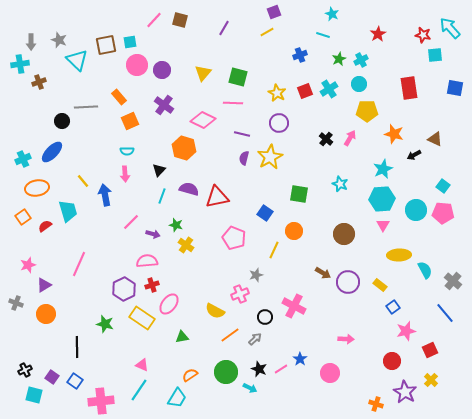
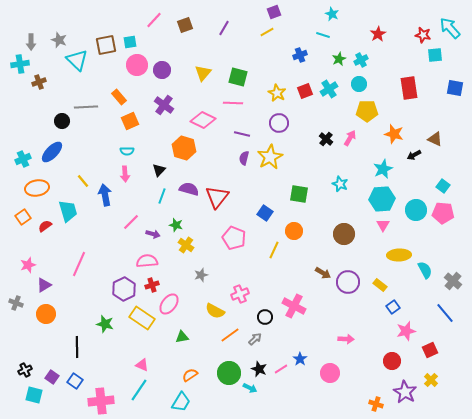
brown square at (180, 20): moved 5 px right, 5 px down; rotated 35 degrees counterclockwise
red triangle at (217, 197): rotated 40 degrees counterclockwise
gray star at (256, 275): moved 55 px left
green circle at (226, 372): moved 3 px right, 1 px down
cyan trapezoid at (177, 398): moved 4 px right, 4 px down
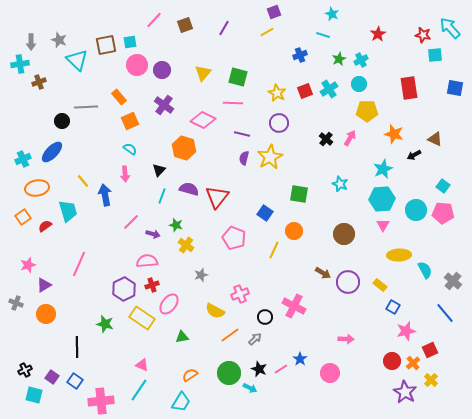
cyan semicircle at (127, 151): moved 3 px right, 2 px up; rotated 144 degrees counterclockwise
blue square at (393, 307): rotated 24 degrees counterclockwise
orange cross at (376, 404): moved 37 px right, 41 px up; rotated 32 degrees clockwise
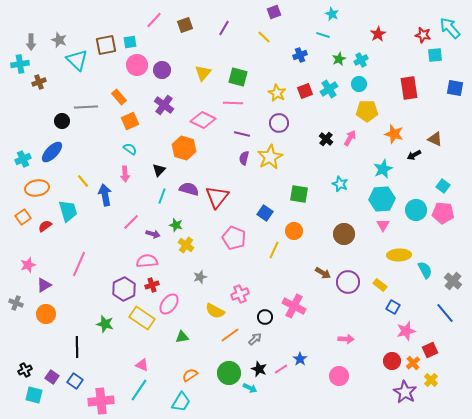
yellow line at (267, 32): moved 3 px left, 5 px down; rotated 72 degrees clockwise
gray star at (201, 275): moved 1 px left, 2 px down
pink circle at (330, 373): moved 9 px right, 3 px down
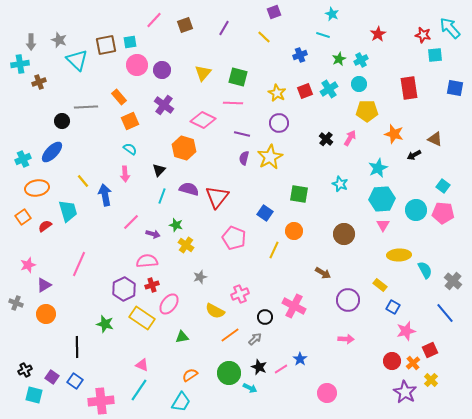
cyan star at (383, 169): moved 5 px left, 1 px up
purple circle at (348, 282): moved 18 px down
black star at (259, 369): moved 2 px up
pink circle at (339, 376): moved 12 px left, 17 px down
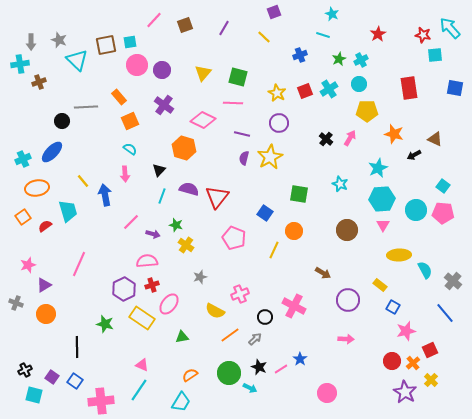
brown circle at (344, 234): moved 3 px right, 4 px up
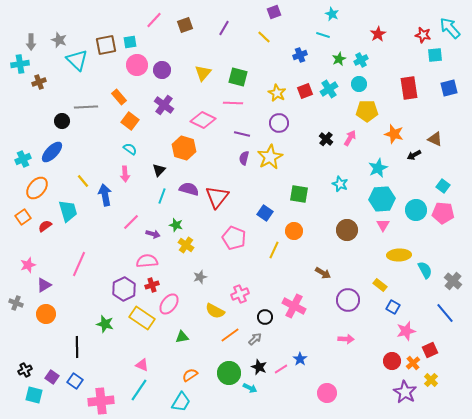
blue square at (455, 88): moved 6 px left; rotated 24 degrees counterclockwise
orange square at (130, 121): rotated 30 degrees counterclockwise
orange ellipse at (37, 188): rotated 40 degrees counterclockwise
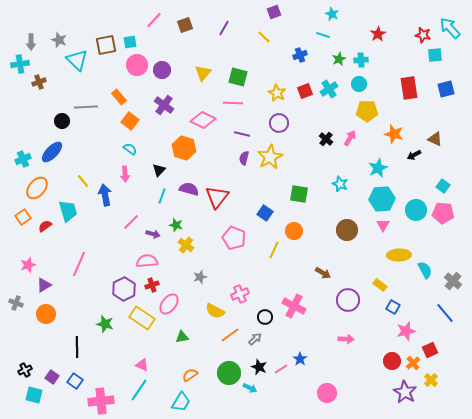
cyan cross at (361, 60): rotated 24 degrees clockwise
blue square at (449, 88): moved 3 px left, 1 px down
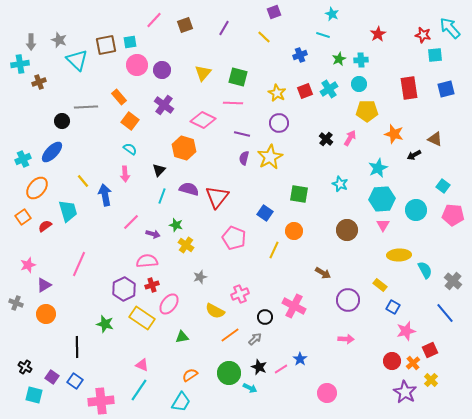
pink pentagon at (443, 213): moved 10 px right, 2 px down
black cross at (25, 370): moved 3 px up; rotated 32 degrees counterclockwise
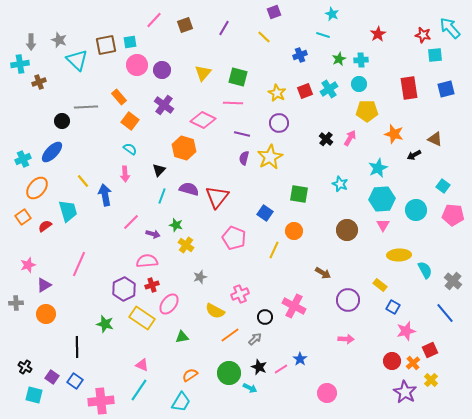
gray cross at (16, 303): rotated 24 degrees counterclockwise
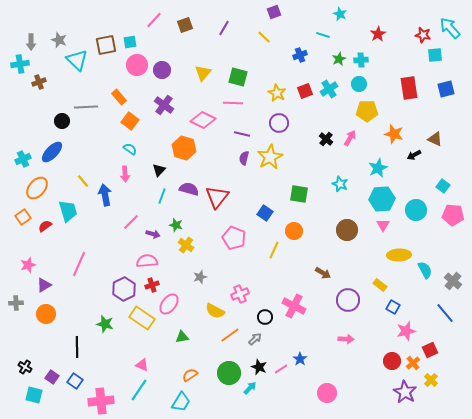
cyan star at (332, 14): moved 8 px right
cyan arrow at (250, 388): rotated 72 degrees counterclockwise
